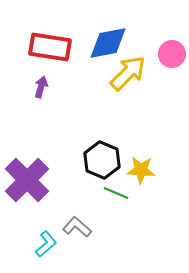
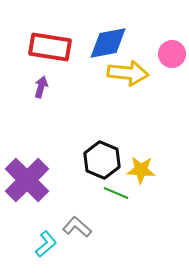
yellow arrow: rotated 51 degrees clockwise
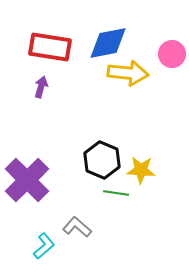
green line: rotated 15 degrees counterclockwise
cyan L-shape: moved 2 px left, 2 px down
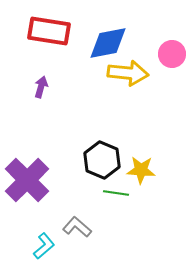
red rectangle: moved 1 px left, 16 px up
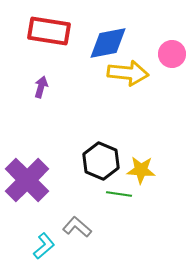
black hexagon: moved 1 px left, 1 px down
green line: moved 3 px right, 1 px down
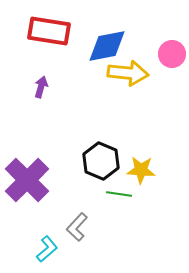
blue diamond: moved 1 px left, 3 px down
gray L-shape: rotated 88 degrees counterclockwise
cyan L-shape: moved 3 px right, 3 px down
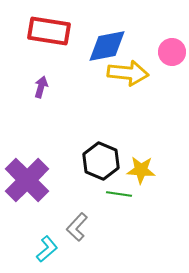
pink circle: moved 2 px up
